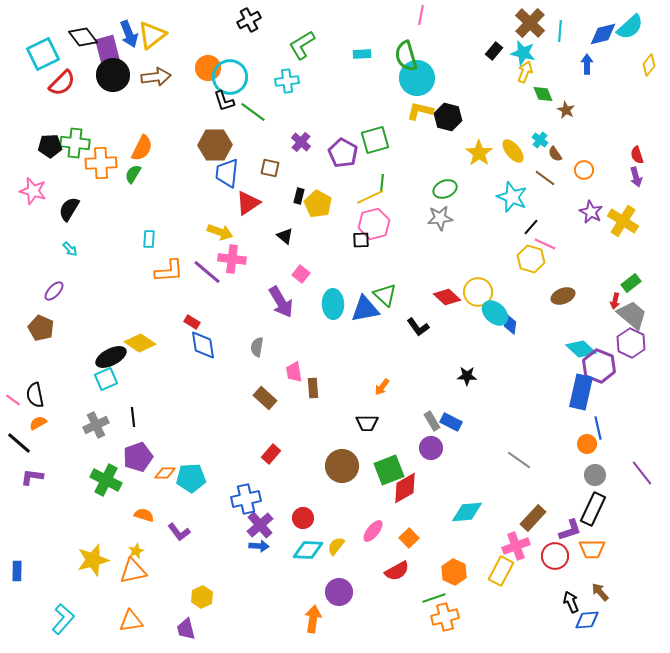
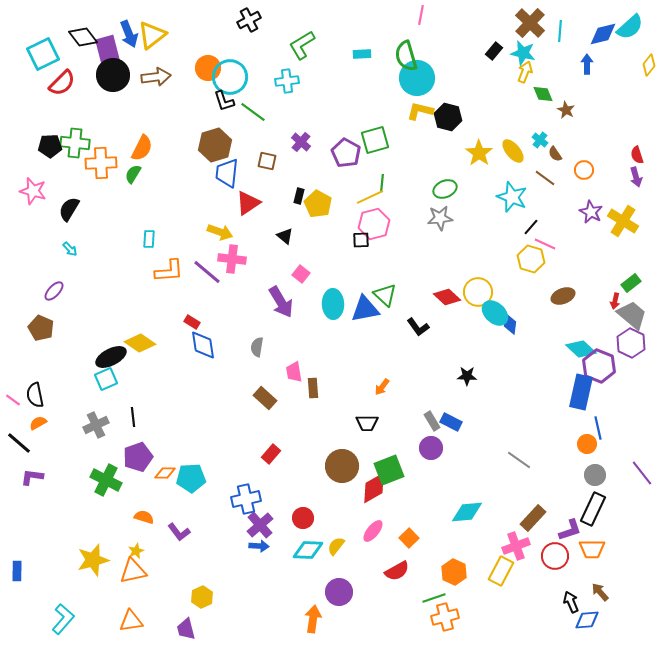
brown hexagon at (215, 145): rotated 16 degrees counterclockwise
purple pentagon at (343, 153): moved 3 px right
brown square at (270, 168): moved 3 px left, 7 px up
red diamond at (405, 488): moved 31 px left
orange semicircle at (144, 515): moved 2 px down
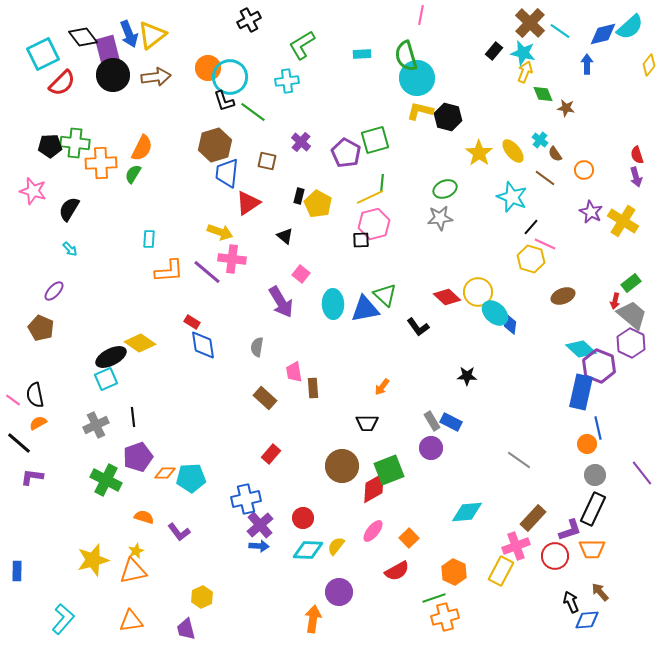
cyan line at (560, 31): rotated 60 degrees counterclockwise
brown star at (566, 110): moved 2 px up; rotated 18 degrees counterclockwise
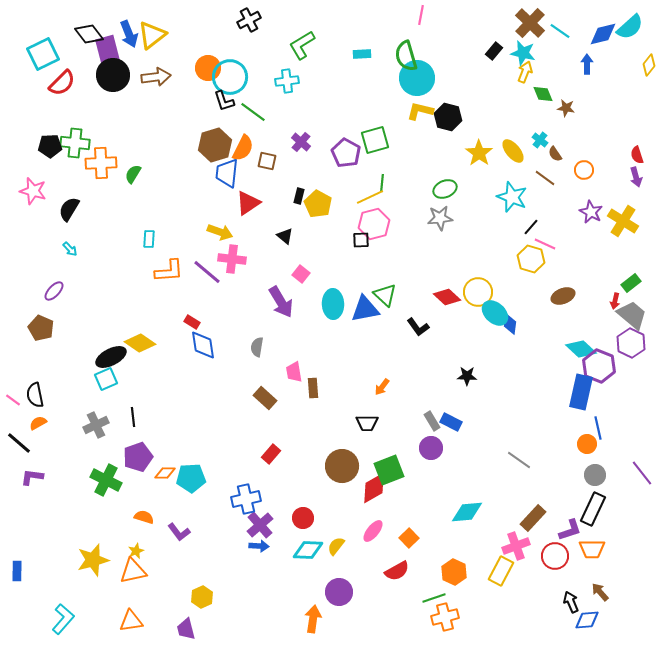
black diamond at (83, 37): moved 6 px right, 3 px up
orange semicircle at (142, 148): moved 101 px right
